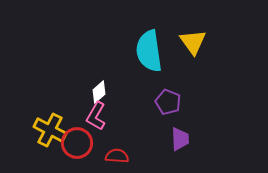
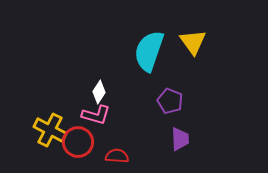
cyan semicircle: rotated 27 degrees clockwise
white diamond: rotated 15 degrees counterclockwise
purple pentagon: moved 2 px right, 1 px up
pink L-shape: moved 1 px up; rotated 104 degrees counterclockwise
red circle: moved 1 px right, 1 px up
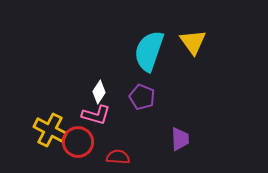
purple pentagon: moved 28 px left, 4 px up
red semicircle: moved 1 px right, 1 px down
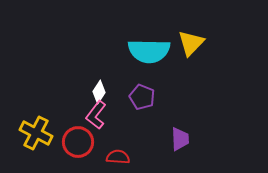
yellow triangle: moved 2 px left, 1 px down; rotated 20 degrees clockwise
cyan semicircle: rotated 108 degrees counterclockwise
pink L-shape: rotated 112 degrees clockwise
yellow cross: moved 14 px left, 3 px down
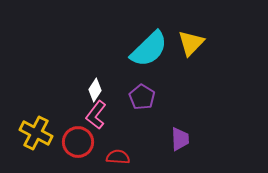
cyan semicircle: moved 2 px up; rotated 45 degrees counterclockwise
white diamond: moved 4 px left, 2 px up
purple pentagon: rotated 10 degrees clockwise
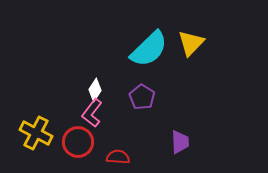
pink L-shape: moved 4 px left, 2 px up
purple trapezoid: moved 3 px down
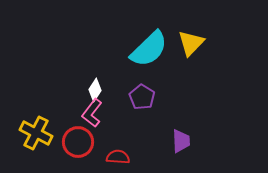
purple trapezoid: moved 1 px right, 1 px up
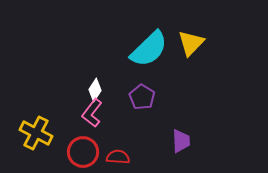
red circle: moved 5 px right, 10 px down
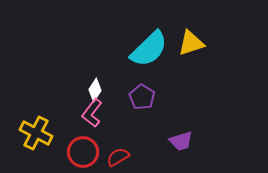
yellow triangle: rotated 28 degrees clockwise
purple trapezoid: rotated 75 degrees clockwise
red semicircle: rotated 35 degrees counterclockwise
